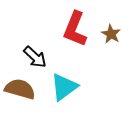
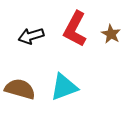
red L-shape: rotated 6 degrees clockwise
black arrow: moved 4 px left, 21 px up; rotated 120 degrees clockwise
cyan triangle: rotated 16 degrees clockwise
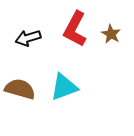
black arrow: moved 3 px left, 2 px down
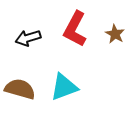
brown star: moved 4 px right
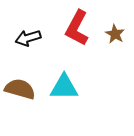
red L-shape: moved 2 px right, 1 px up
cyan triangle: rotated 20 degrees clockwise
